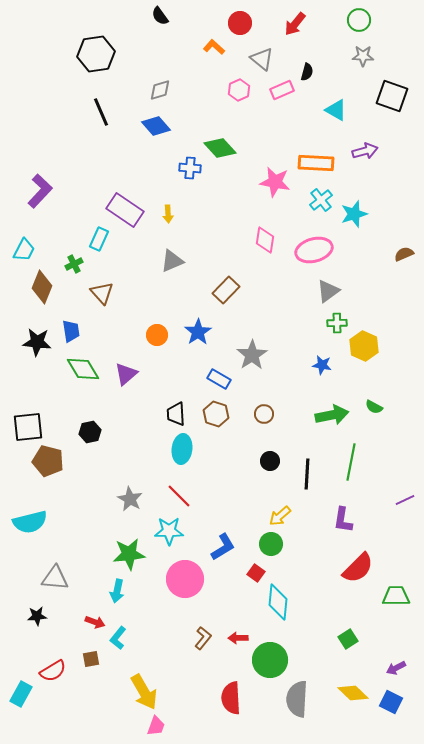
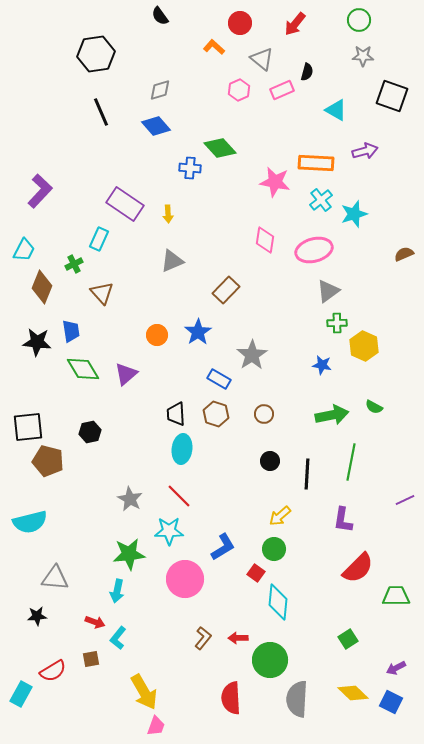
purple rectangle at (125, 210): moved 6 px up
green circle at (271, 544): moved 3 px right, 5 px down
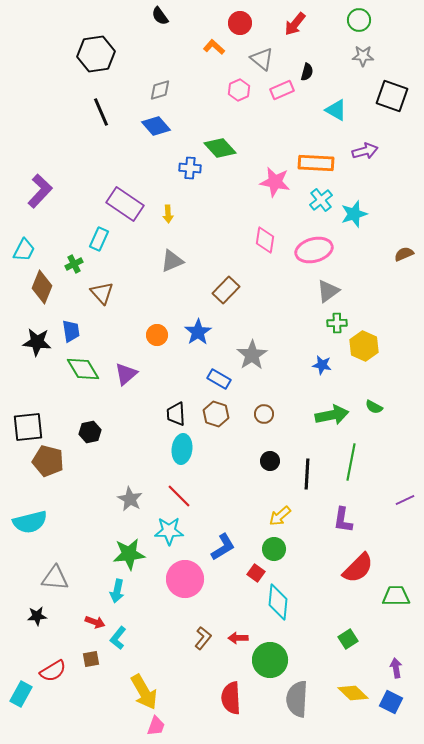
purple arrow at (396, 668): rotated 108 degrees clockwise
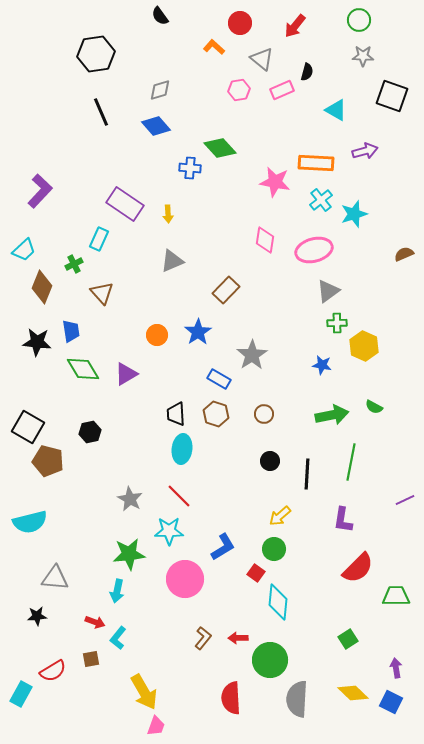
red arrow at (295, 24): moved 2 px down
pink hexagon at (239, 90): rotated 15 degrees clockwise
cyan trapezoid at (24, 250): rotated 20 degrees clockwise
purple triangle at (126, 374): rotated 10 degrees clockwise
black square at (28, 427): rotated 36 degrees clockwise
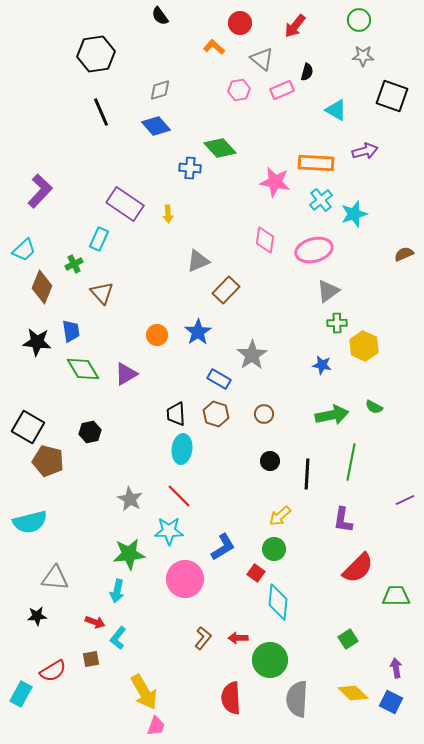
gray triangle at (172, 261): moved 26 px right
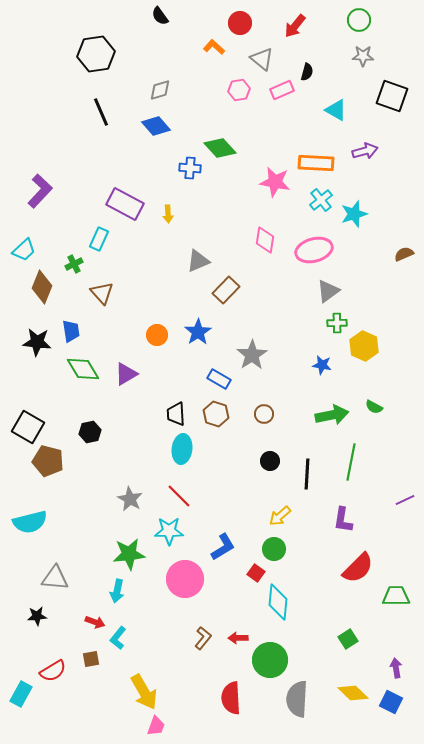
purple rectangle at (125, 204): rotated 6 degrees counterclockwise
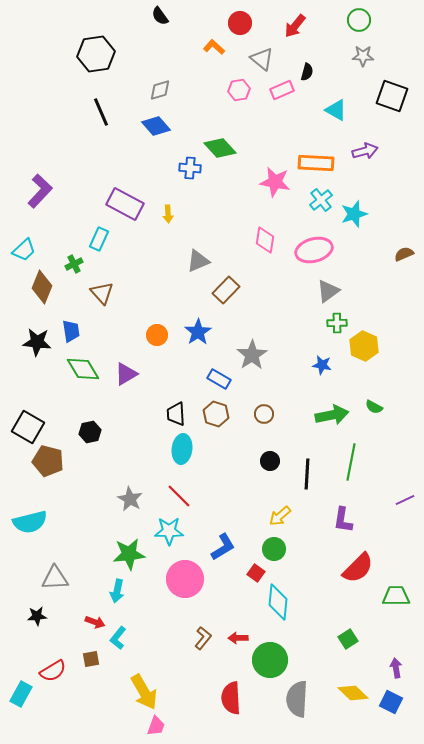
gray triangle at (55, 578): rotated 8 degrees counterclockwise
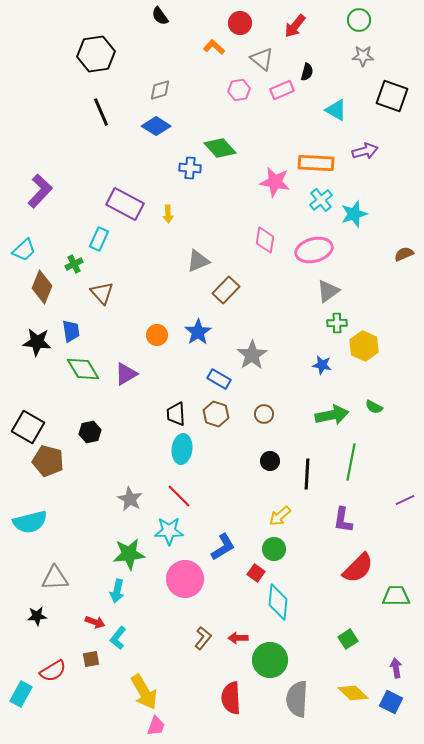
blue diamond at (156, 126): rotated 16 degrees counterclockwise
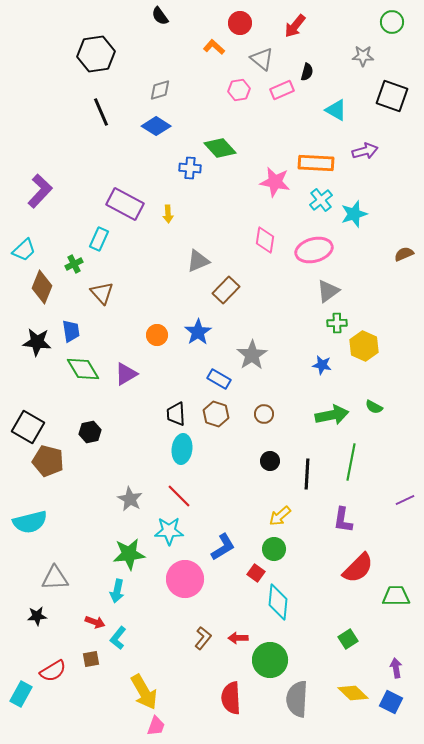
green circle at (359, 20): moved 33 px right, 2 px down
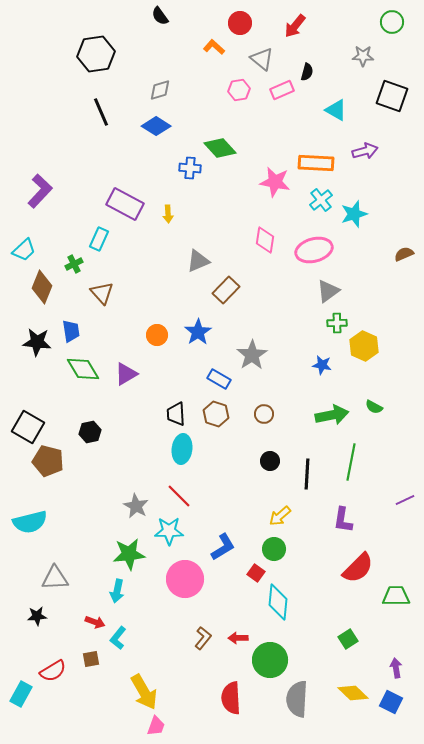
gray star at (130, 499): moved 6 px right, 7 px down
